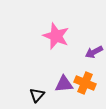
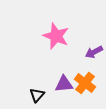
orange cross: rotated 15 degrees clockwise
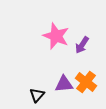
purple arrow: moved 12 px left, 7 px up; rotated 30 degrees counterclockwise
orange cross: moved 1 px right, 1 px up
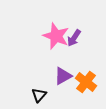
purple arrow: moved 8 px left, 7 px up
purple triangle: moved 1 px left, 8 px up; rotated 24 degrees counterclockwise
black triangle: moved 2 px right
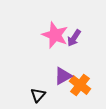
pink star: moved 1 px left, 1 px up
orange cross: moved 6 px left, 3 px down
black triangle: moved 1 px left
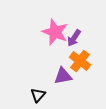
pink star: moved 3 px up
purple triangle: rotated 18 degrees clockwise
orange cross: moved 24 px up
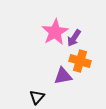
pink star: rotated 20 degrees clockwise
orange cross: rotated 20 degrees counterclockwise
black triangle: moved 1 px left, 2 px down
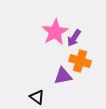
black triangle: rotated 35 degrees counterclockwise
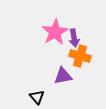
purple arrow: rotated 42 degrees counterclockwise
orange cross: moved 5 px up
black triangle: rotated 14 degrees clockwise
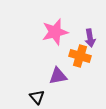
pink star: rotated 16 degrees clockwise
purple arrow: moved 16 px right
purple triangle: moved 5 px left
